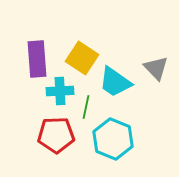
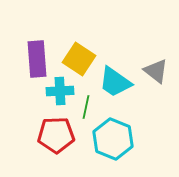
yellow square: moved 3 px left, 1 px down
gray triangle: moved 3 px down; rotated 8 degrees counterclockwise
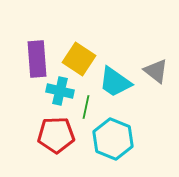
cyan cross: rotated 16 degrees clockwise
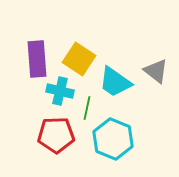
green line: moved 1 px right, 1 px down
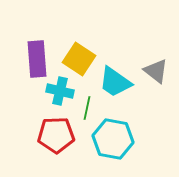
cyan hexagon: rotated 12 degrees counterclockwise
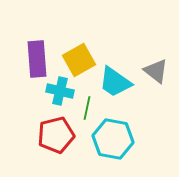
yellow square: moved 1 px down; rotated 28 degrees clockwise
red pentagon: rotated 12 degrees counterclockwise
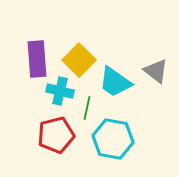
yellow square: rotated 16 degrees counterclockwise
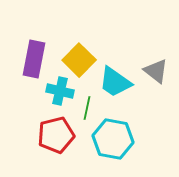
purple rectangle: moved 3 px left; rotated 15 degrees clockwise
